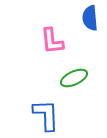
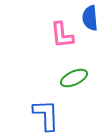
pink L-shape: moved 10 px right, 6 px up
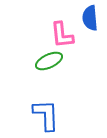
green ellipse: moved 25 px left, 17 px up
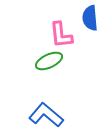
pink L-shape: moved 1 px left
blue L-shape: rotated 48 degrees counterclockwise
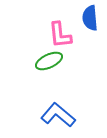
pink L-shape: moved 1 px left
blue L-shape: moved 12 px right
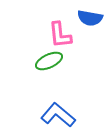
blue semicircle: rotated 75 degrees counterclockwise
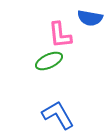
blue L-shape: rotated 20 degrees clockwise
